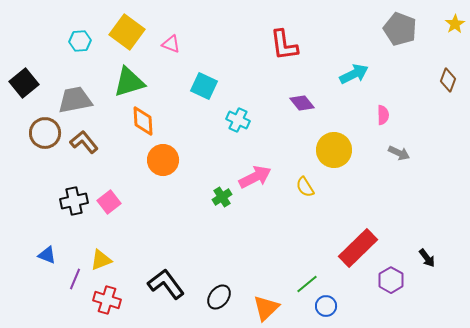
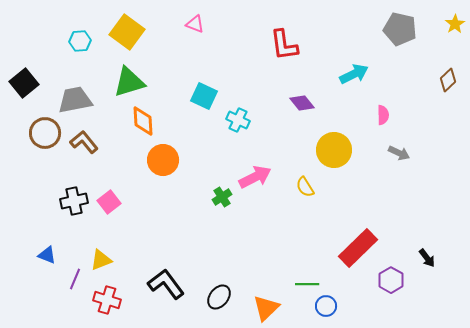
gray pentagon: rotated 8 degrees counterclockwise
pink triangle: moved 24 px right, 20 px up
brown diamond: rotated 25 degrees clockwise
cyan square: moved 10 px down
green line: rotated 40 degrees clockwise
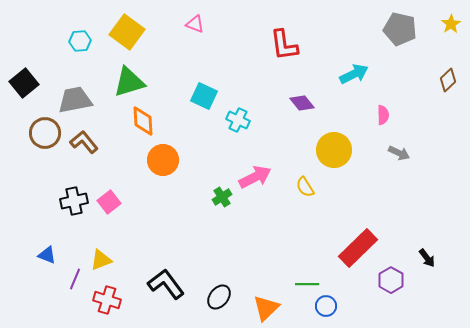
yellow star: moved 4 px left
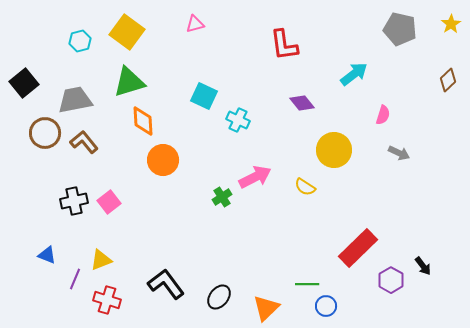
pink triangle: rotated 36 degrees counterclockwise
cyan hexagon: rotated 10 degrees counterclockwise
cyan arrow: rotated 12 degrees counterclockwise
pink semicircle: rotated 18 degrees clockwise
yellow semicircle: rotated 25 degrees counterclockwise
black arrow: moved 4 px left, 8 px down
